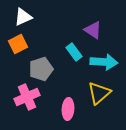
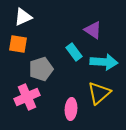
orange square: rotated 36 degrees clockwise
pink ellipse: moved 3 px right
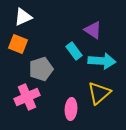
orange square: rotated 12 degrees clockwise
cyan rectangle: moved 1 px up
cyan arrow: moved 2 px left, 1 px up
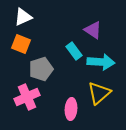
orange square: moved 3 px right
cyan arrow: moved 1 px left, 1 px down
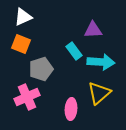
purple triangle: rotated 36 degrees counterclockwise
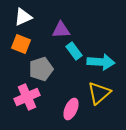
purple triangle: moved 32 px left
pink ellipse: rotated 20 degrees clockwise
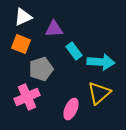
purple triangle: moved 7 px left, 1 px up
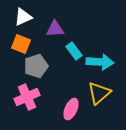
purple triangle: moved 1 px right
cyan arrow: moved 1 px left
gray pentagon: moved 5 px left, 3 px up
